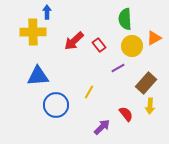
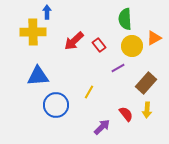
yellow arrow: moved 3 px left, 4 px down
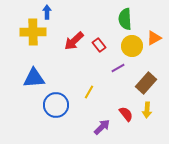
blue triangle: moved 4 px left, 2 px down
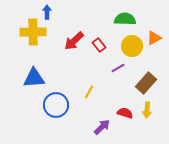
green semicircle: rotated 95 degrees clockwise
red semicircle: moved 1 px left, 1 px up; rotated 35 degrees counterclockwise
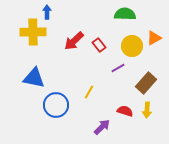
green semicircle: moved 5 px up
blue triangle: rotated 15 degrees clockwise
red semicircle: moved 2 px up
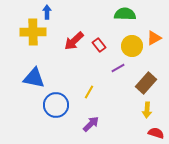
red semicircle: moved 31 px right, 22 px down
purple arrow: moved 11 px left, 3 px up
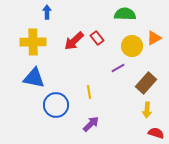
yellow cross: moved 10 px down
red rectangle: moved 2 px left, 7 px up
yellow line: rotated 40 degrees counterclockwise
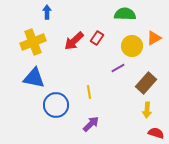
red rectangle: rotated 72 degrees clockwise
yellow cross: rotated 20 degrees counterclockwise
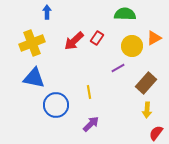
yellow cross: moved 1 px left, 1 px down
red semicircle: rotated 70 degrees counterclockwise
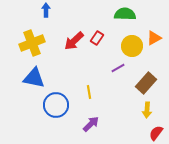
blue arrow: moved 1 px left, 2 px up
